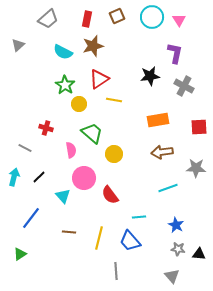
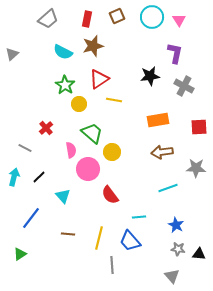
gray triangle at (18, 45): moved 6 px left, 9 px down
red cross at (46, 128): rotated 32 degrees clockwise
yellow circle at (114, 154): moved 2 px left, 2 px up
pink circle at (84, 178): moved 4 px right, 9 px up
brown line at (69, 232): moved 1 px left, 2 px down
gray line at (116, 271): moved 4 px left, 6 px up
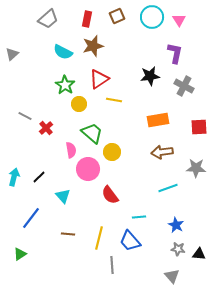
gray line at (25, 148): moved 32 px up
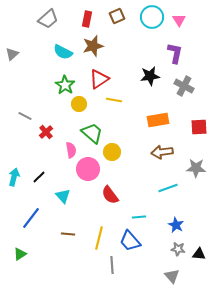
red cross at (46, 128): moved 4 px down
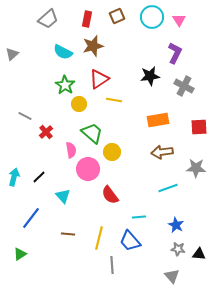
purple L-shape at (175, 53): rotated 15 degrees clockwise
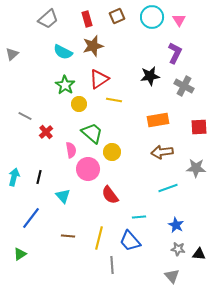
red rectangle at (87, 19): rotated 28 degrees counterclockwise
black line at (39, 177): rotated 32 degrees counterclockwise
brown line at (68, 234): moved 2 px down
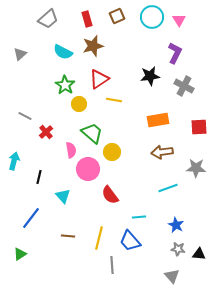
gray triangle at (12, 54): moved 8 px right
cyan arrow at (14, 177): moved 16 px up
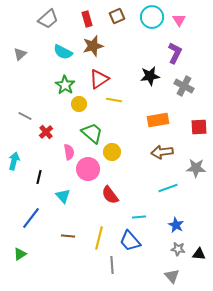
pink semicircle at (71, 150): moved 2 px left, 2 px down
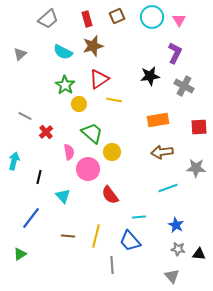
yellow line at (99, 238): moved 3 px left, 2 px up
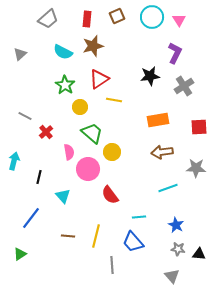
red rectangle at (87, 19): rotated 21 degrees clockwise
gray cross at (184, 86): rotated 30 degrees clockwise
yellow circle at (79, 104): moved 1 px right, 3 px down
blue trapezoid at (130, 241): moved 3 px right, 1 px down
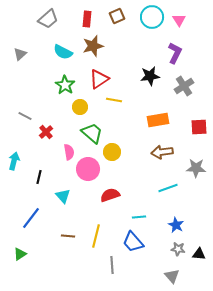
red semicircle at (110, 195): rotated 108 degrees clockwise
